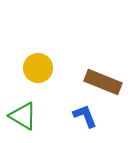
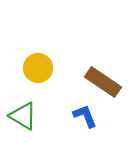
brown rectangle: rotated 12 degrees clockwise
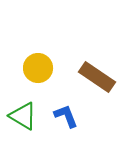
brown rectangle: moved 6 px left, 5 px up
blue L-shape: moved 19 px left
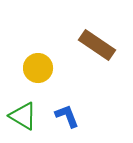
brown rectangle: moved 32 px up
blue L-shape: moved 1 px right
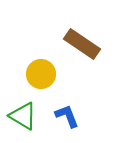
brown rectangle: moved 15 px left, 1 px up
yellow circle: moved 3 px right, 6 px down
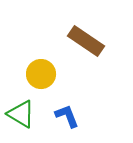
brown rectangle: moved 4 px right, 3 px up
green triangle: moved 2 px left, 2 px up
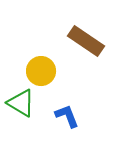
yellow circle: moved 3 px up
green triangle: moved 11 px up
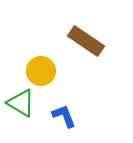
blue L-shape: moved 3 px left
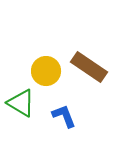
brown rectangle: moved 3 px right, 26 px down
yellow circle: moved 5 px right
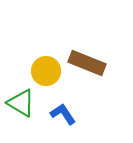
brown rectangle: moved 2 px left, 4 px up; rotated 12 degrees counterclockwise
blue L-shape: moved 1 px left, 2 px up; rotated 12 degrees counterclockwise
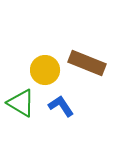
yellow circle: moved 1 px left, 1 px up
blue L-shape: moved 2 px left, 8 px up
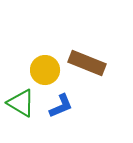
blue L-shape: rotated 100 degrees clockwise
